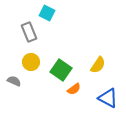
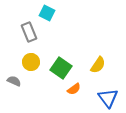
green square: moved 2 px up
blue triangle: rotated 25 degrees clockwise
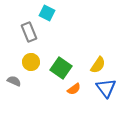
blue triangle: moved 2 px left, 10 px up
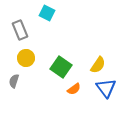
gray rectangle: moved 9 px left, 2 px up
yellow circle: moved 5 px left, 4 px up
green square: moved 1 px up
gray semicircle: rotated 96 degrees counterclockwise
